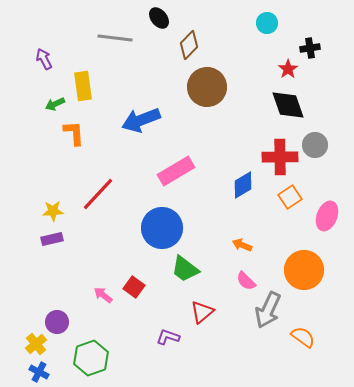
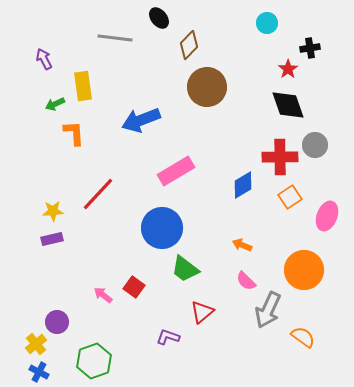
green hexagon: moved 3 px right, 3 px down
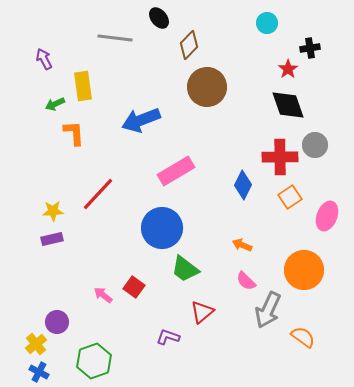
blue diamond: rotated 32 degrees counterclockwise
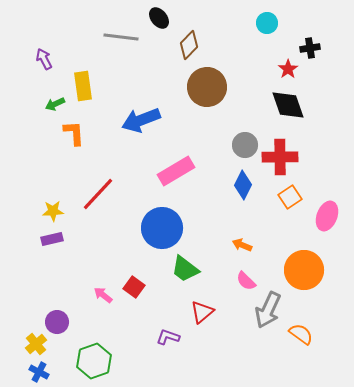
gray line: moved 6 px right, 1 px up
gray circle: moved 70 px left
orange semicircle: moved 2 px left, 3 px up
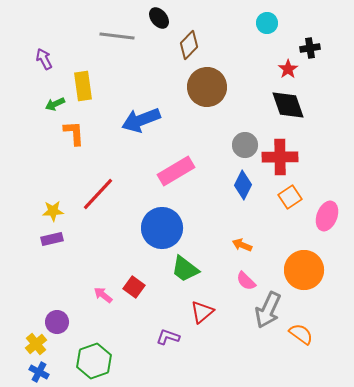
gray line: moved 4 px left, 1 px up
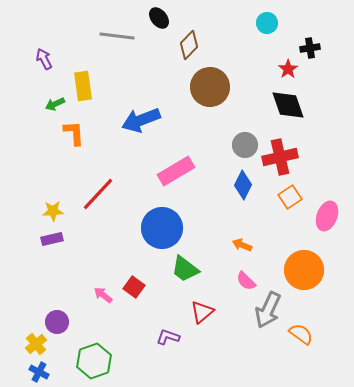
brown circle: moved 3 px right
red cross: rotated 12 degrees counterclockwise
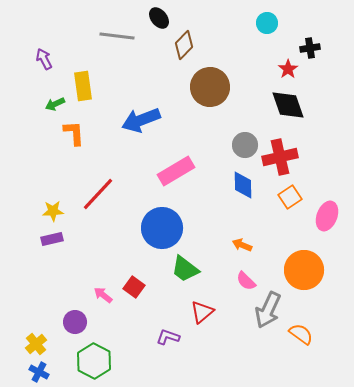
brown diamond: moved 5 px left
blue diamond: rotated 28 degrees counterclockwise
purple circle: moved 18 px right
green hexagon: rotated 12 degrees counterclockwise
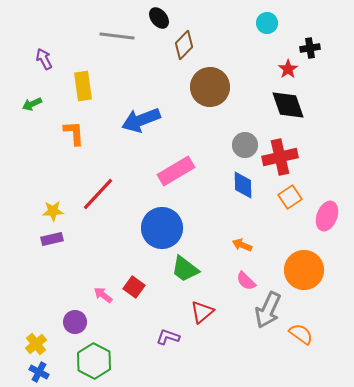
green arrow: moved 23 px left
